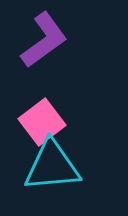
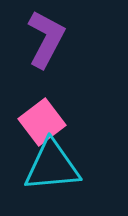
purple L-shape: moved 2 px right, 1 px up; rotated 26 degrees counterclockwise
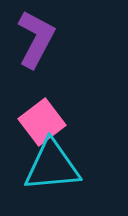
purple L-shape: moved 10 px left
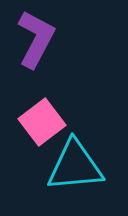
cyan triangle: moved 23 px right
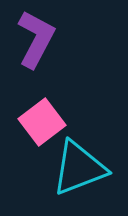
cyan triangle: moved 4 px right, 2 px down; rotated 16 degrees counterclockwise
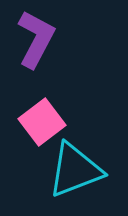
cyan triangle: moved 4 px left, 2 px down
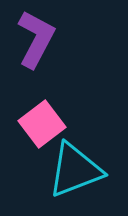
pink square: moved 2 px down
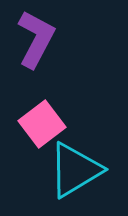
cyan triangle: rotated 10 degrees counterclockwise
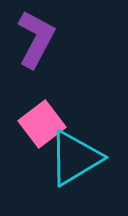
cyan triangle: moved 12 px up
